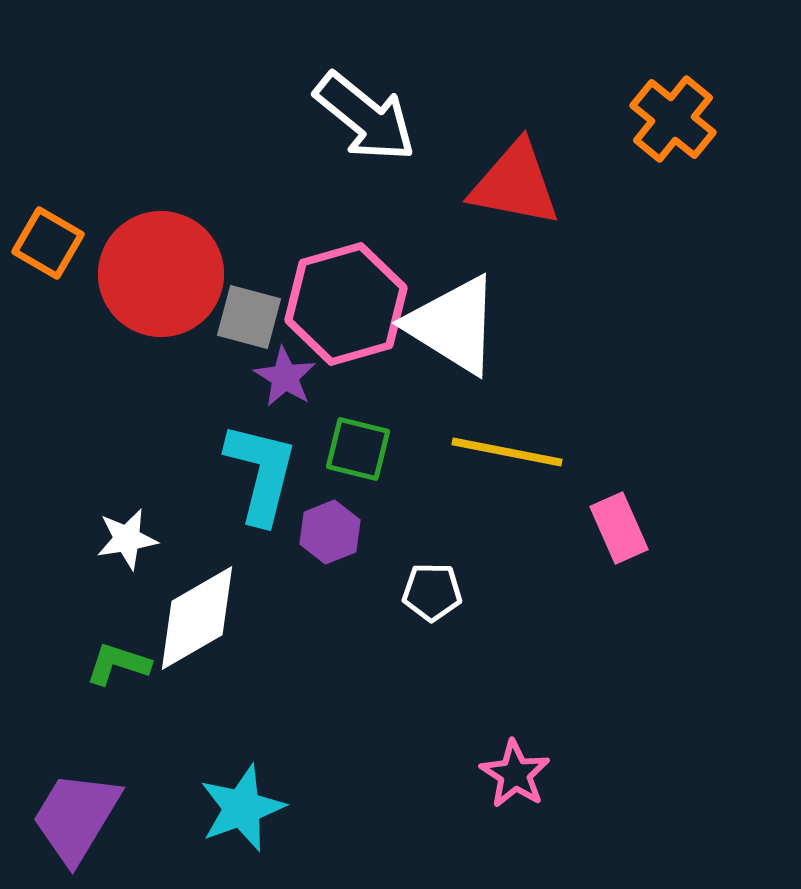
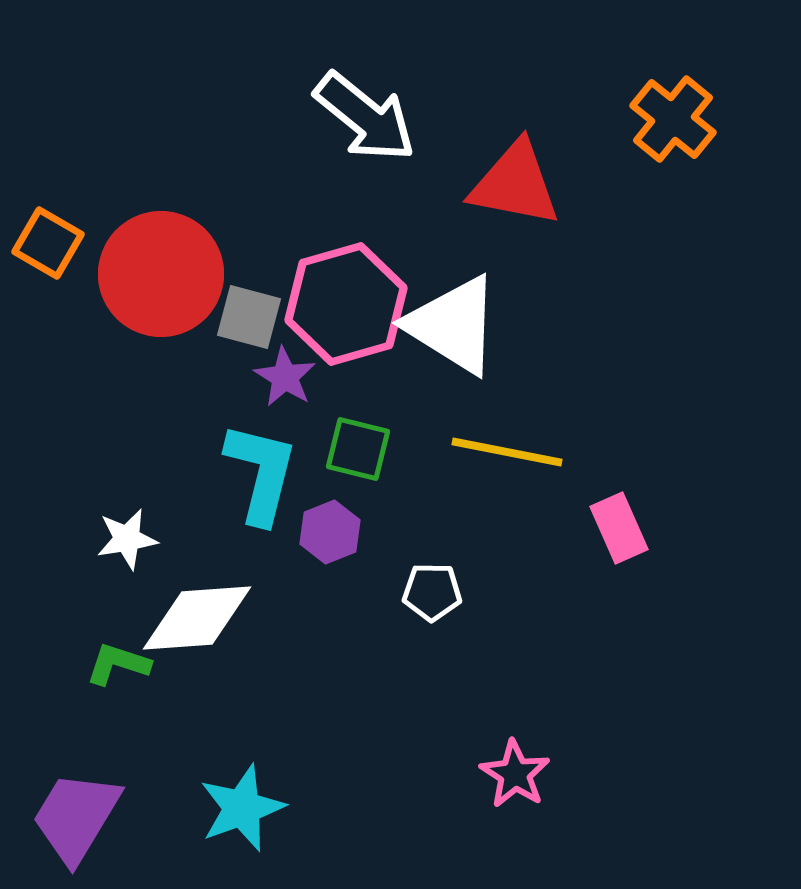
white diamond: rotated 26 degrees clockwise
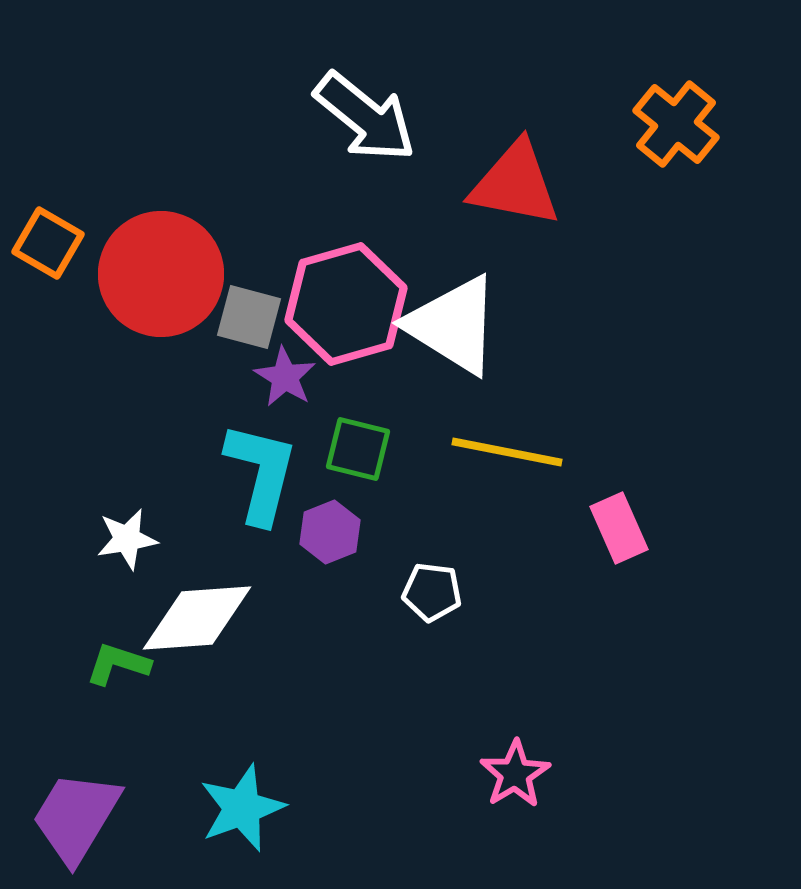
orange cross: moved 3 px right, 5 px down
white pentagon: rotated 6 degrees clockwise
pink star: rotated 8 degrees clockwise
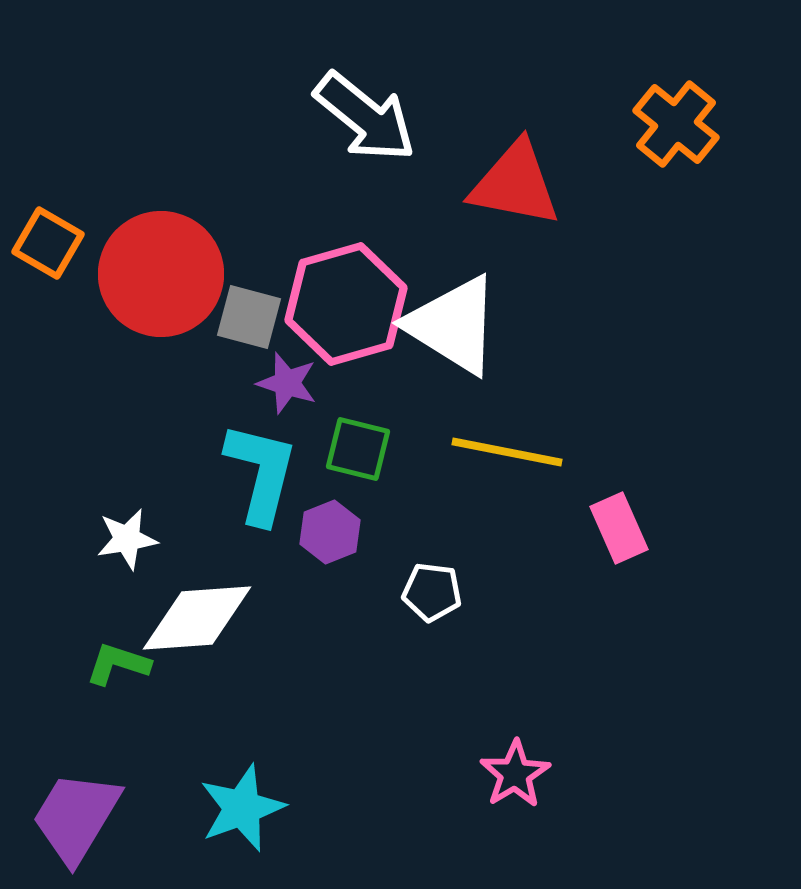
purple star: moved 2 px right, 6 px down; rotated 14 degrees counterclockwise
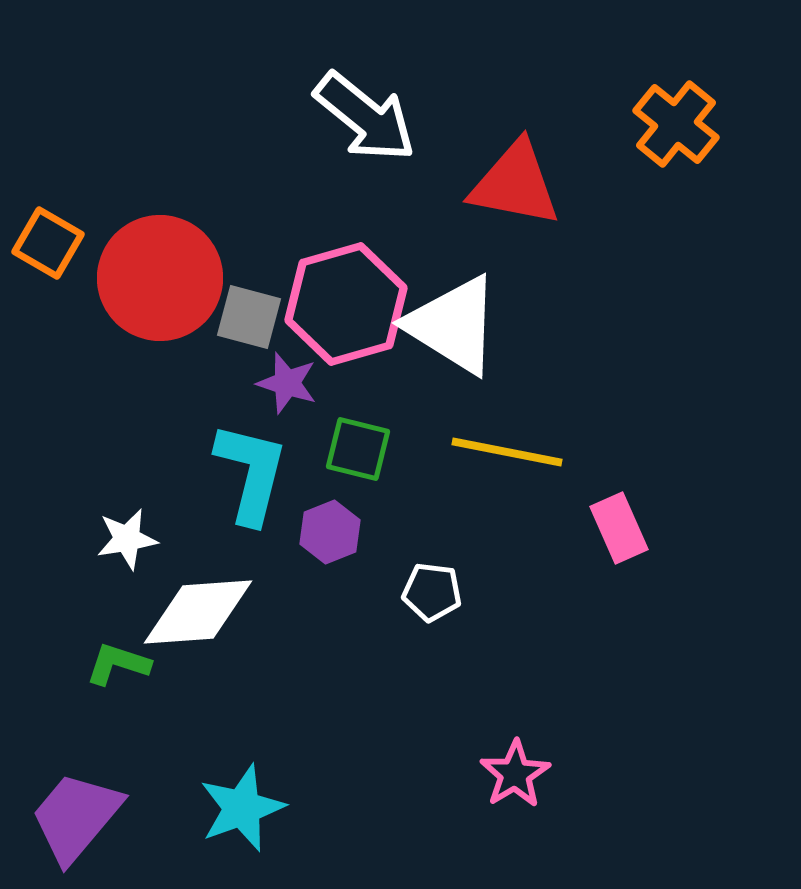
red circle: moved 1 px left, 4 px down
cyan L-shape: moved 10 px left
white diamond: moved 1 px right, 6 px up
purple trapezoid: rotated 9 degrees clockwise
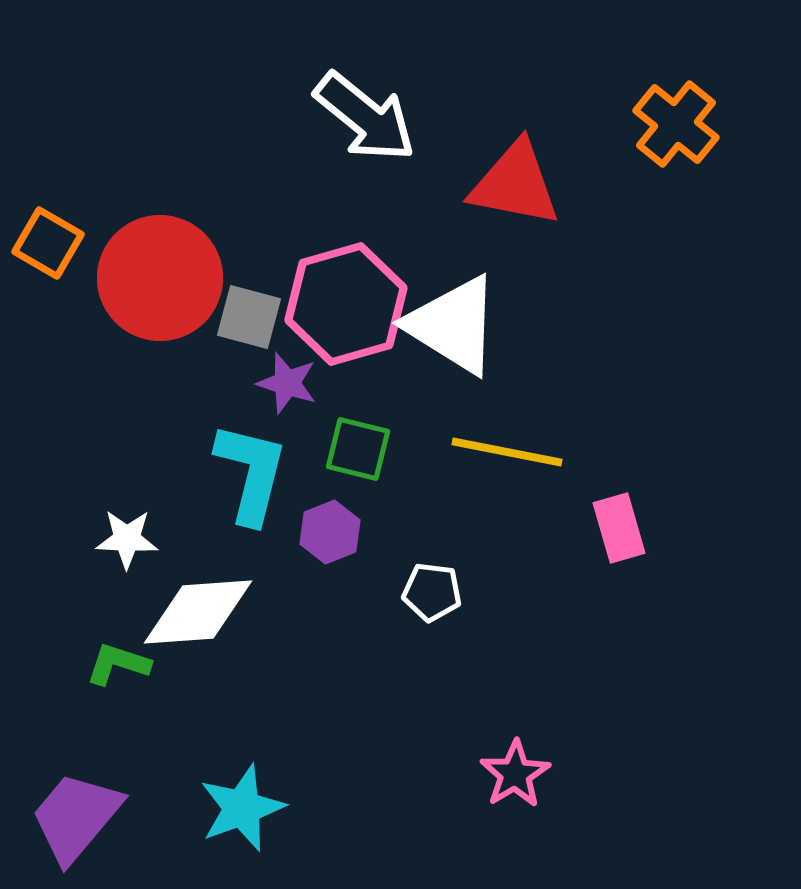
pink rectangle: rotated 8 degrees clockwise
white star: rotated 12 degrees clockwise
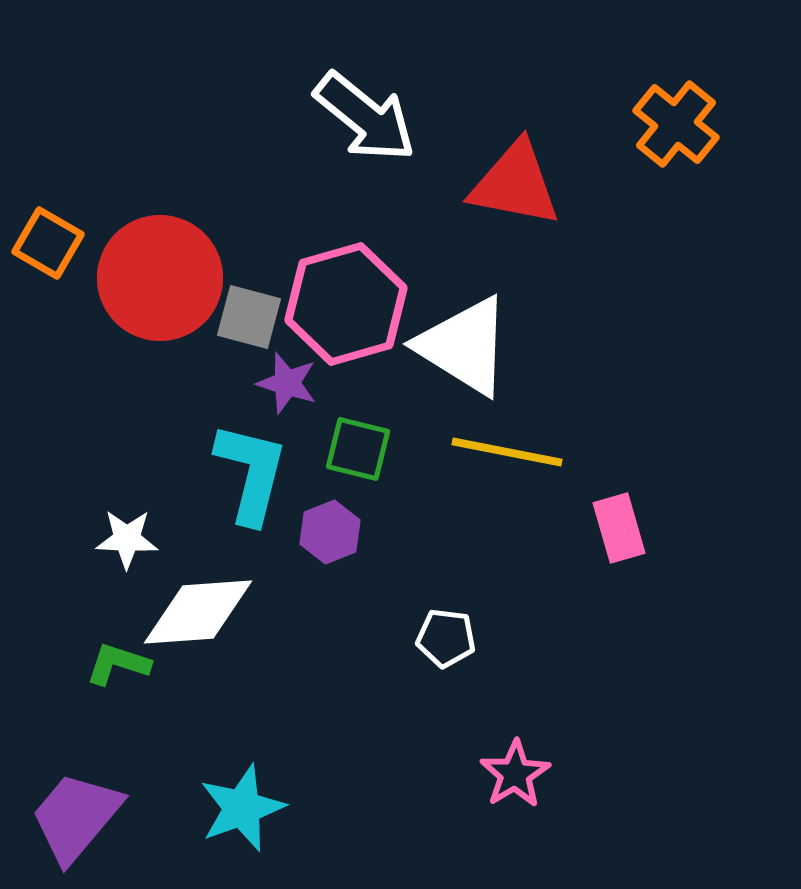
white triangle: moved 11 px right, 21 px down
white pentagon: moved 14 px right, 46 px down
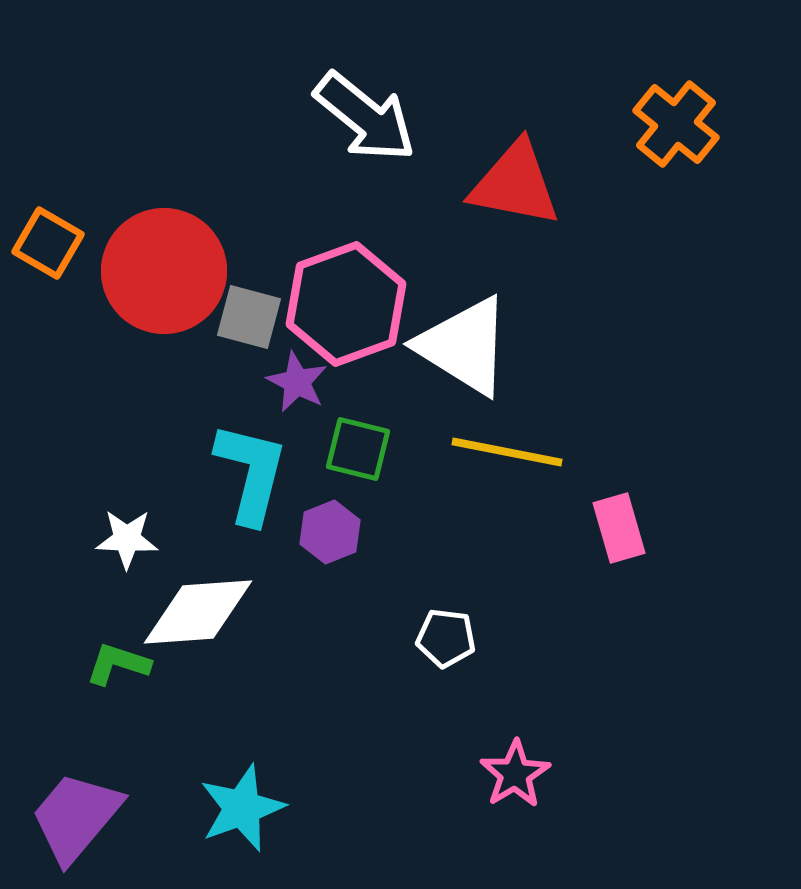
red circle: moved 4 px right, 7 px up
pink hexagon: rotated 4 degrees counterclockwise
purple star: moved 10 px right, 1 px up; rotated 10 degrees clockwise
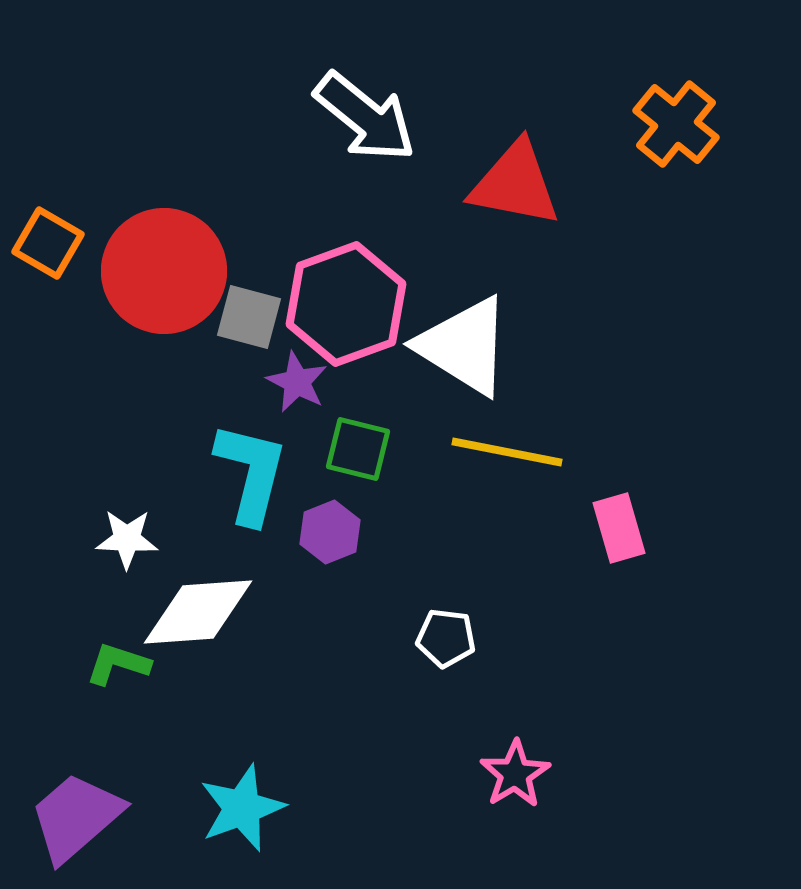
purple trapezoid: rotated 9 degrees clockwise
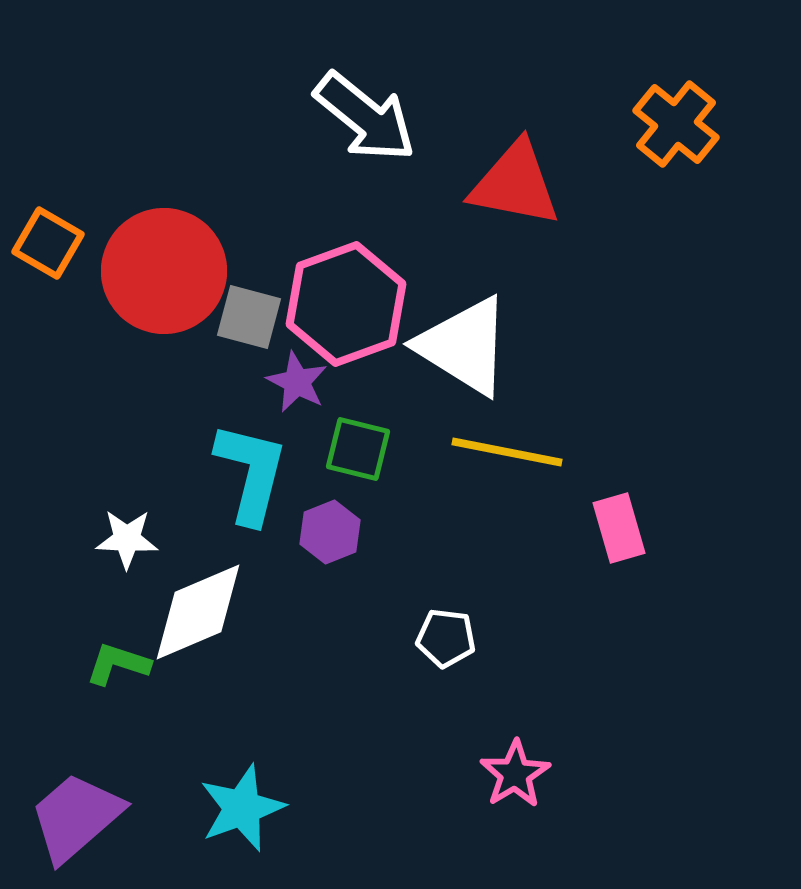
white diamond: rotated 19 degrees counterclockwise
